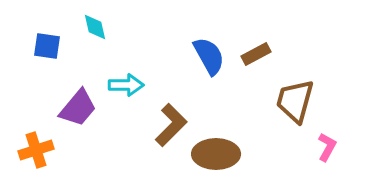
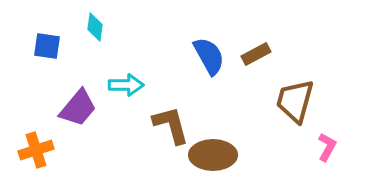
cyan diamond: rotated 20 degrees clockwise
brown L-shape: rotated 60 degrees counterclockwise
brown ellipse: moved 3 px left, 1 px down
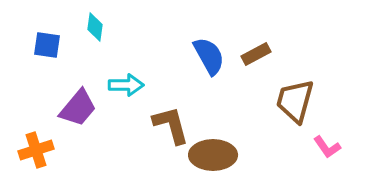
blue square: moved 1 px up
pink L-shape: rotated 116 degrees clockwise
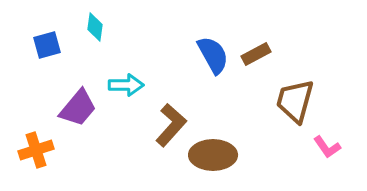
blue square: rotated 24 degrees counterclockwise
blue semicircle: moved 4 px right, 1 px up
brown L-shape: rotated 57 degrees clockwise
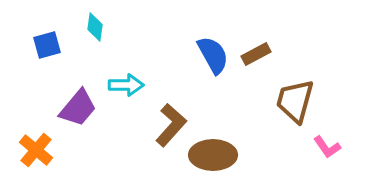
orange cross: rotated 32 degrees counterclockwise
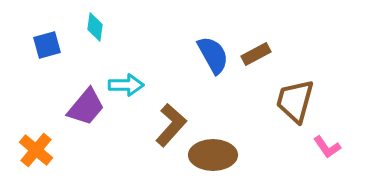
purple trapezoid: moved 8 px right, 1 px up
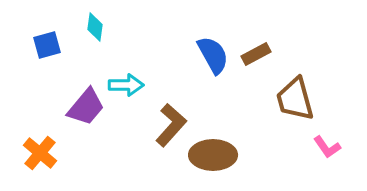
brown trapezoid: moved 2 px up; rotated 30 degrees counterclockwise
orange cross: moved 4 px right, 3 px down
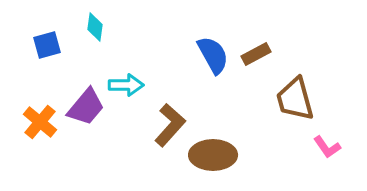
brown L-shape: moved 1 px left
orange cross: moved 31 px up
